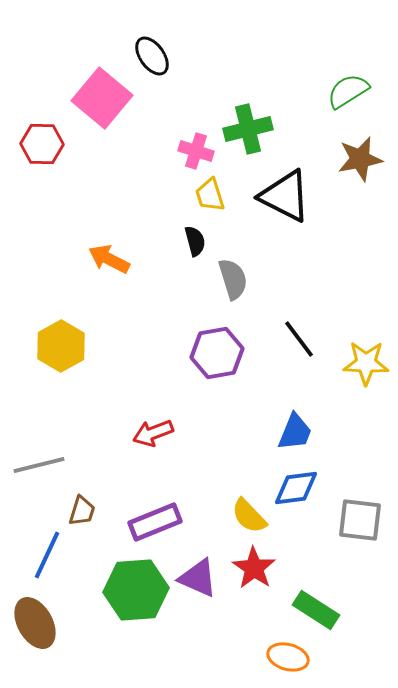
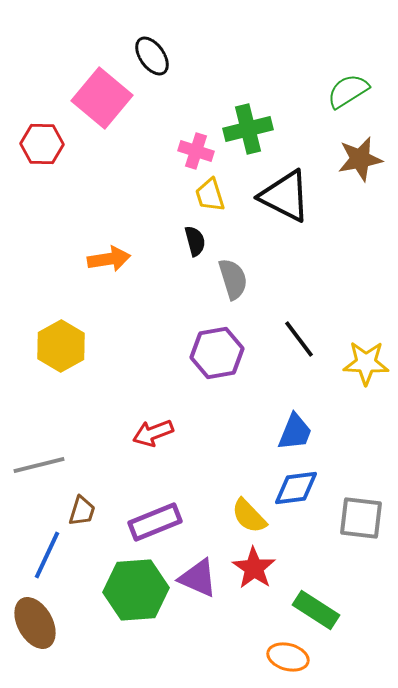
orange arrow: rotated 144 degrees clockwise
gray square: moved 1 px right, 2 px up
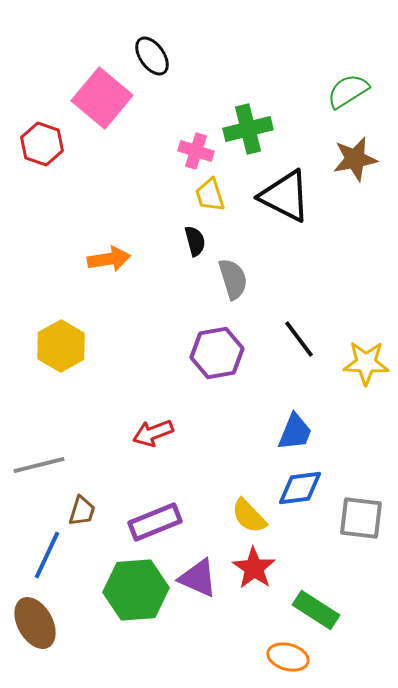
red hexagon: rotated 18 degrees clockwise
brown star: moved 5 px left
blue diamond: moved 4 px right
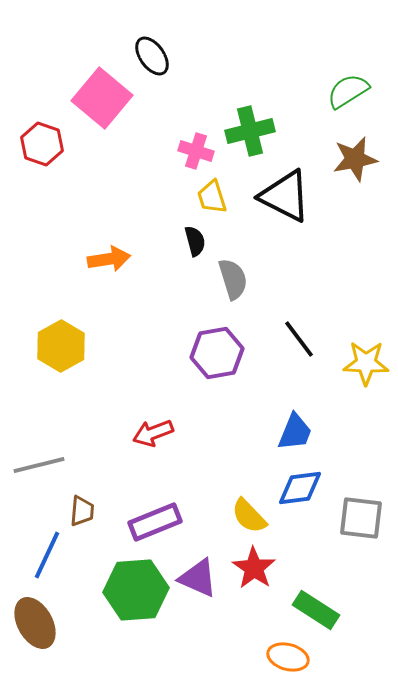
green cross: moved 2 px right, 2 px down
yellow trapezoid: moved 2 px right, 2 px down
brown trapezoid: rotated 12 degrees counterclockwise
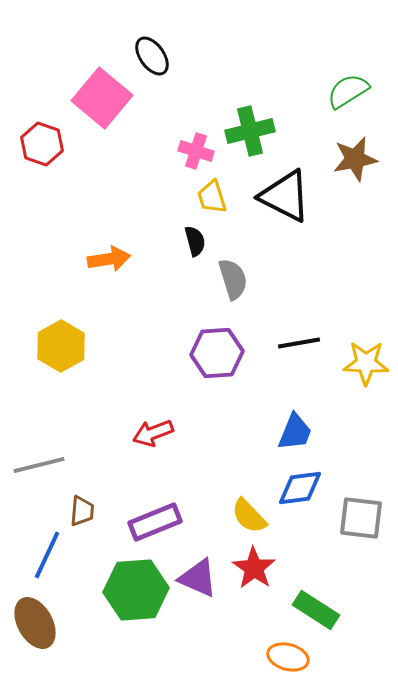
black line: moved 4 px down; rotated 63 degrees counterclockwise
purple hexagon: rotated 6 degrees clockwise
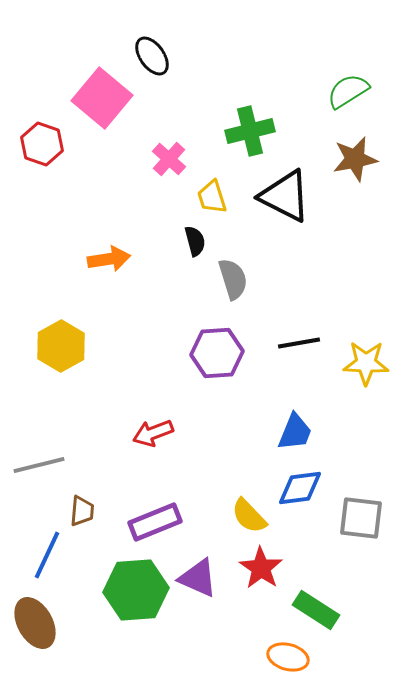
pink cross: moved 27 px left, 8 px down; rotated 24 degrees clockwise
red star: moved 7 px right
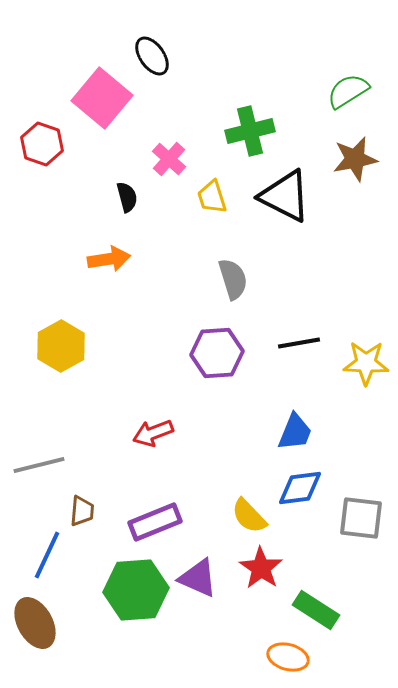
black semicircle: moved 68 px left, 44 px up
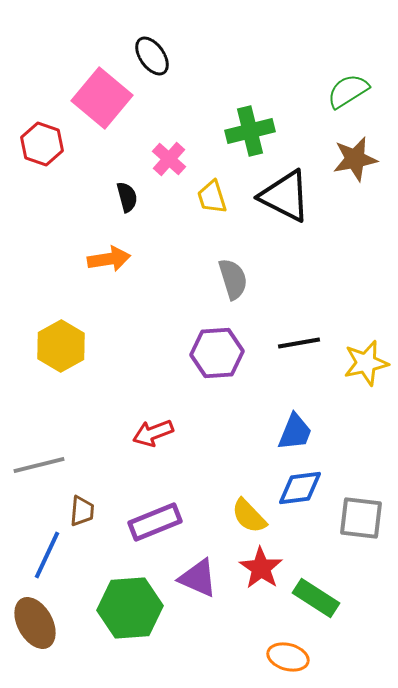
yellow star: rotated 15 degrees counterclockwise
green hexagon: moved 6 px left, 18 px down
green rectangle: moved 12 px up
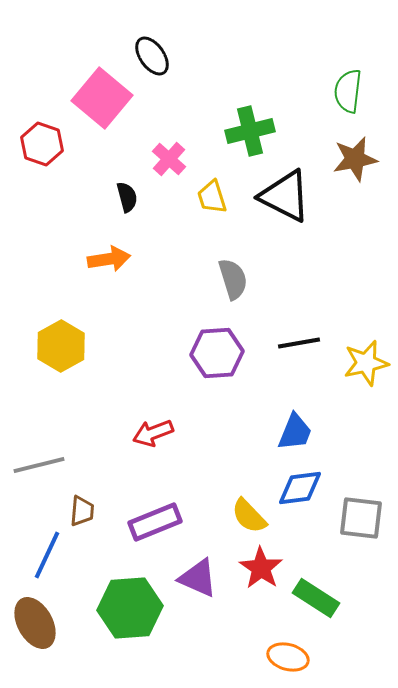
green semicircle: rotated 51 degrees counterclockwise
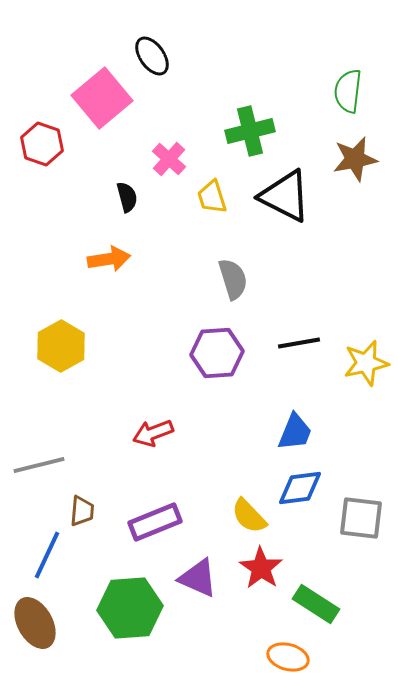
pink square: rotated 10 degrees clockwise
green rectangle: moved 6 px down
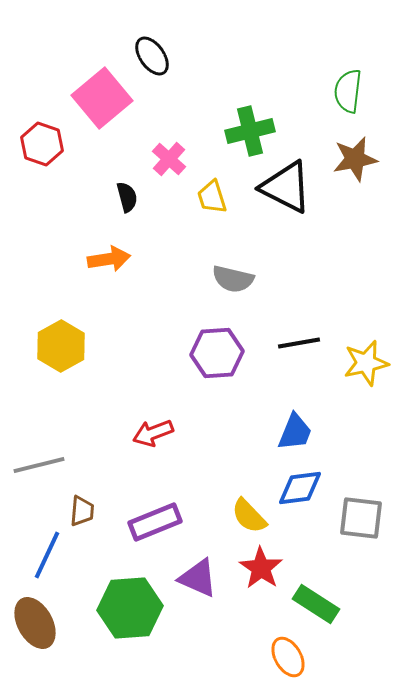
black triangle: moved 1 px right, 9 px up
gray semicircle: rotated 120 degrees clockwise
orange ellipse: rotated 45 degrees clockwise
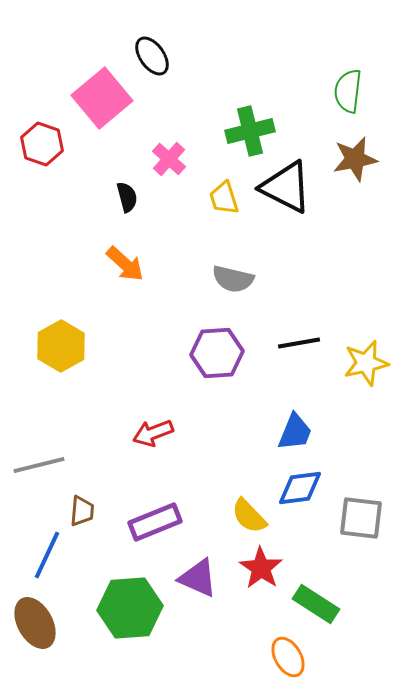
yellow trapezoid: moved 12 px right, 1 px down
orange arrow: moved 16 px right, 5 px down; rotated 51 degrees clockwise
